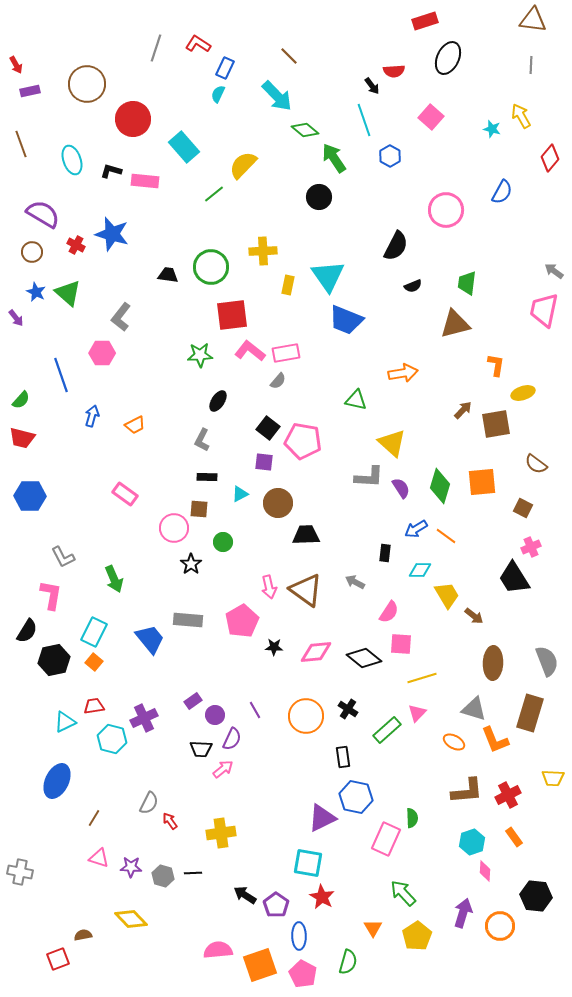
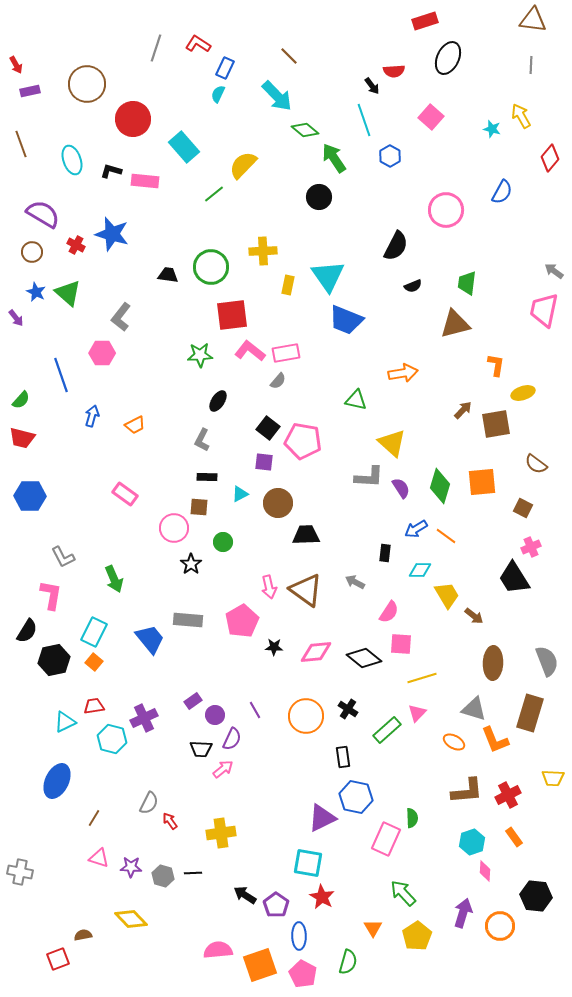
brown square at (199, 509): moved 2 px up
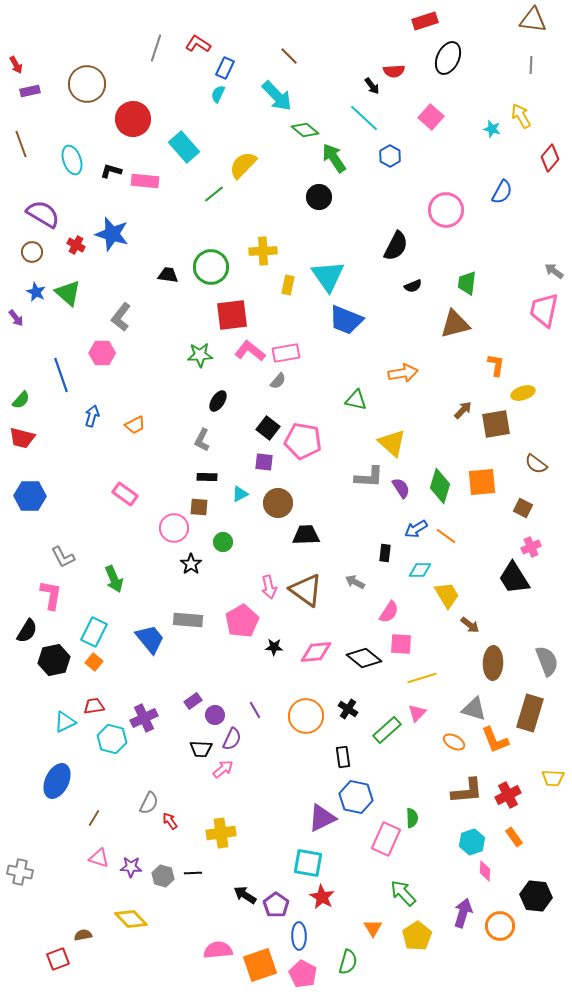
cyan line at (364, 120): moved 2 px up; rotated 28 degrees counterclockwise
brown arrow at (474, 616): moved 4 px left, 9 px down
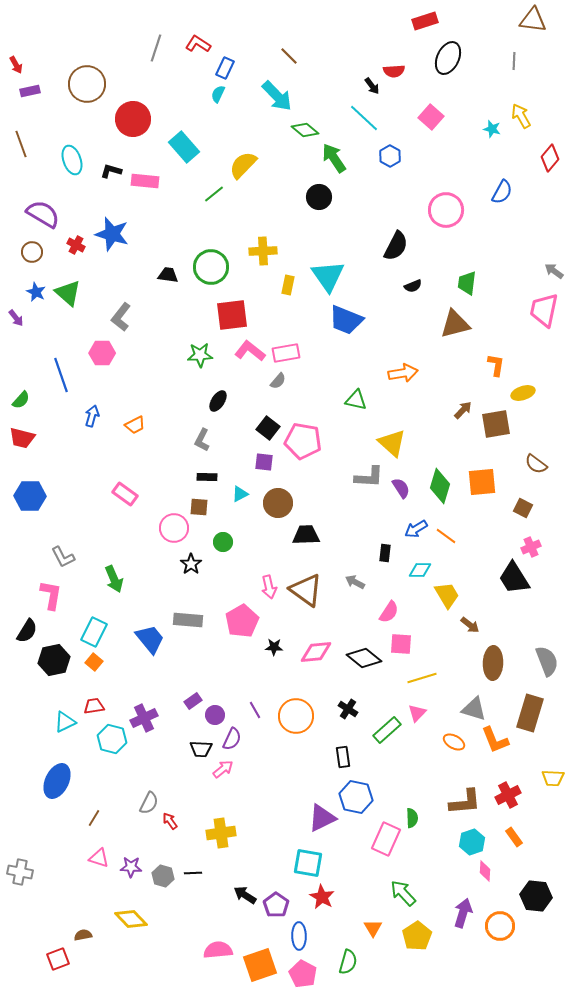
gray line at (531, 65): moved 17 px left, 4 px up
orange circle at (306, 716): moved 10 px left
brown L-shape at (467, 791): moved 2 px left, 11 px down
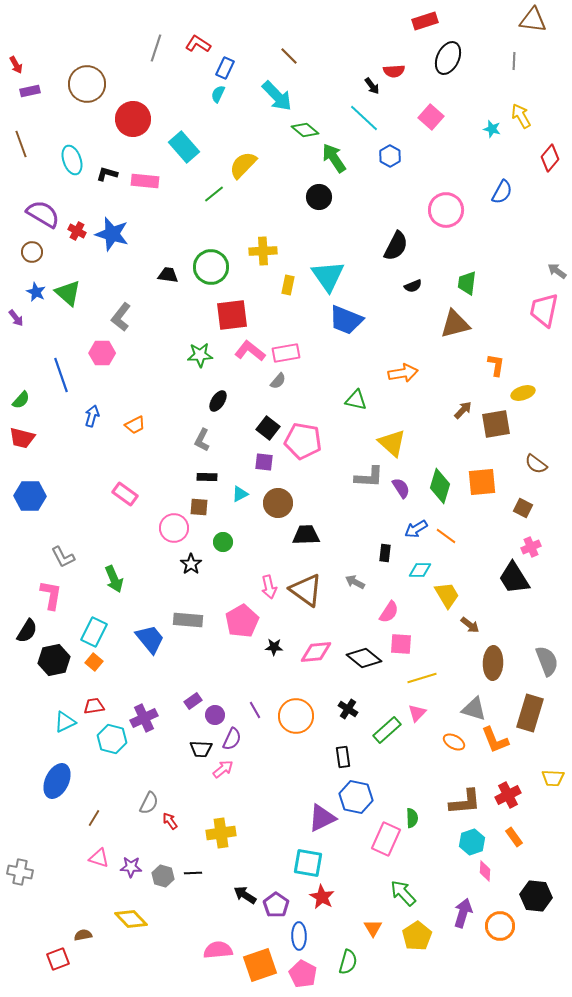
black L-shape at (111, 171): moved 4 px left, 3 px down
red cross at (76, 245): moved 1 px right, 14 px up
gray arrow at (554, 271): moved 3 px right
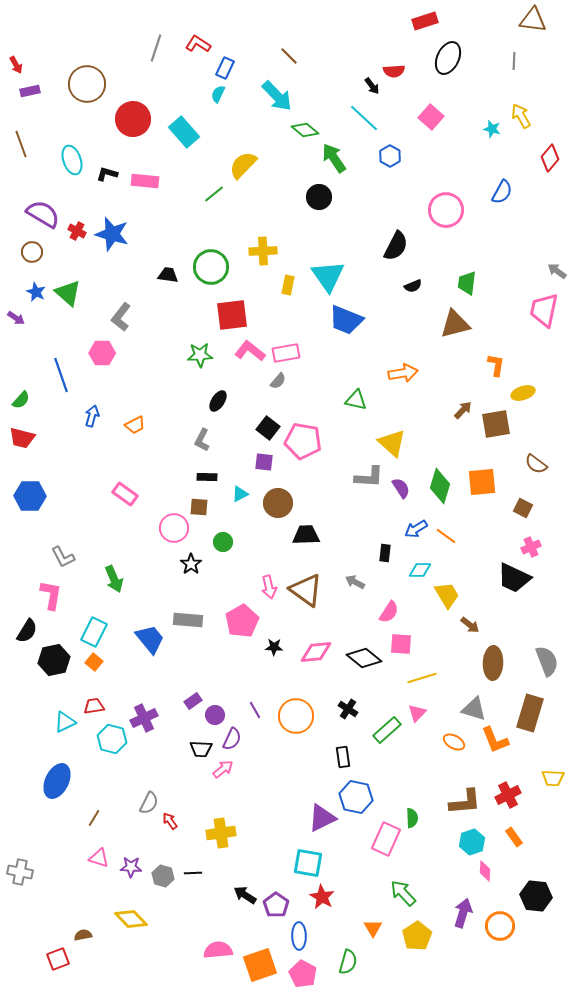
cyan rectangle at (184, 147): moved 15 px up
purple arrow at (16, 318): rotated 18 degrees counterclockwise
black trapezoid at (514, 578): rotated 33 degrees counterclockwise
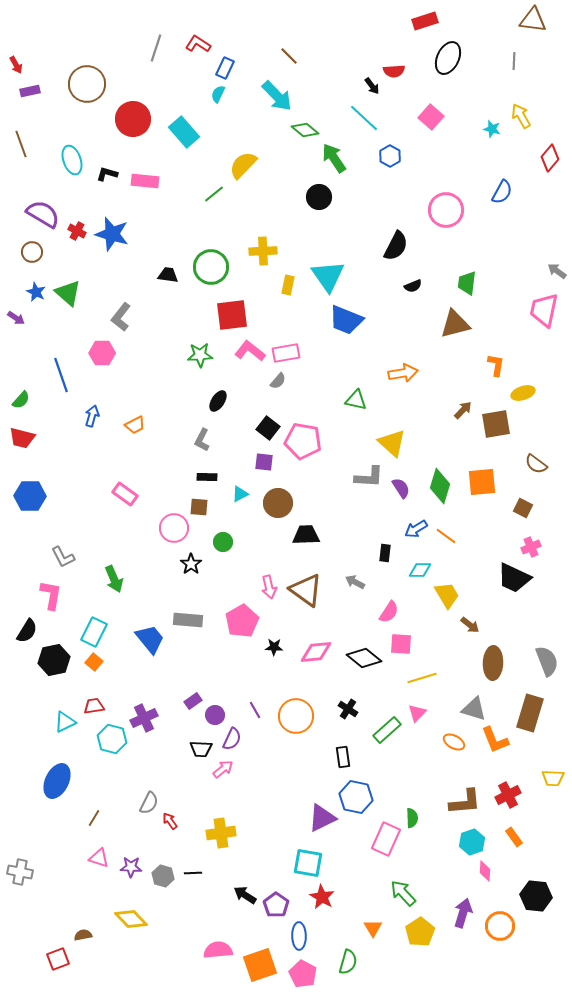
yellow pentagon at (417, 936): moved 3 px right, 4 px up
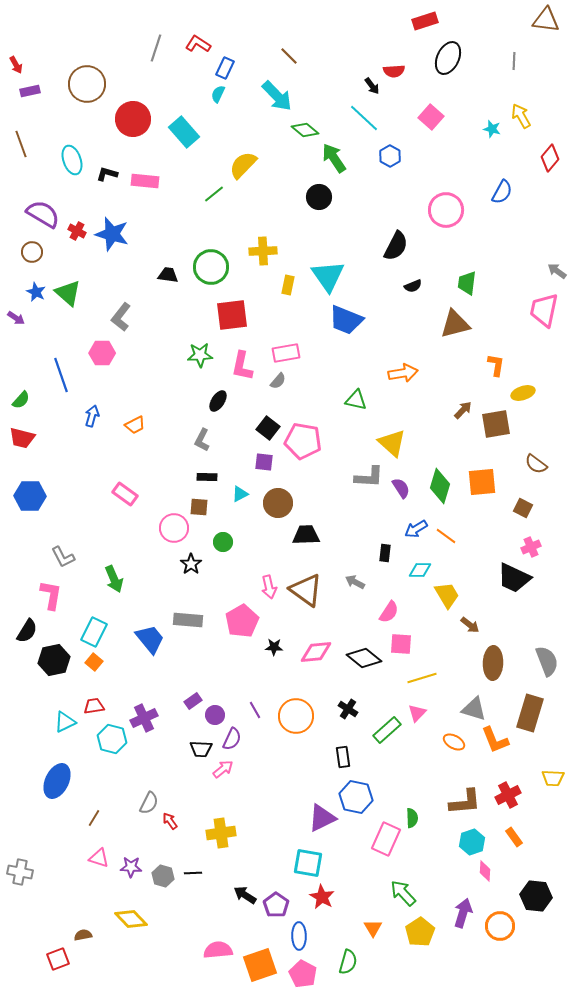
brown triangle at (533, 20): moved 13 px right
pink L-shape at (250, 351): moved 8 px left, 15 px down; rotated 116 degrees counterclockwise
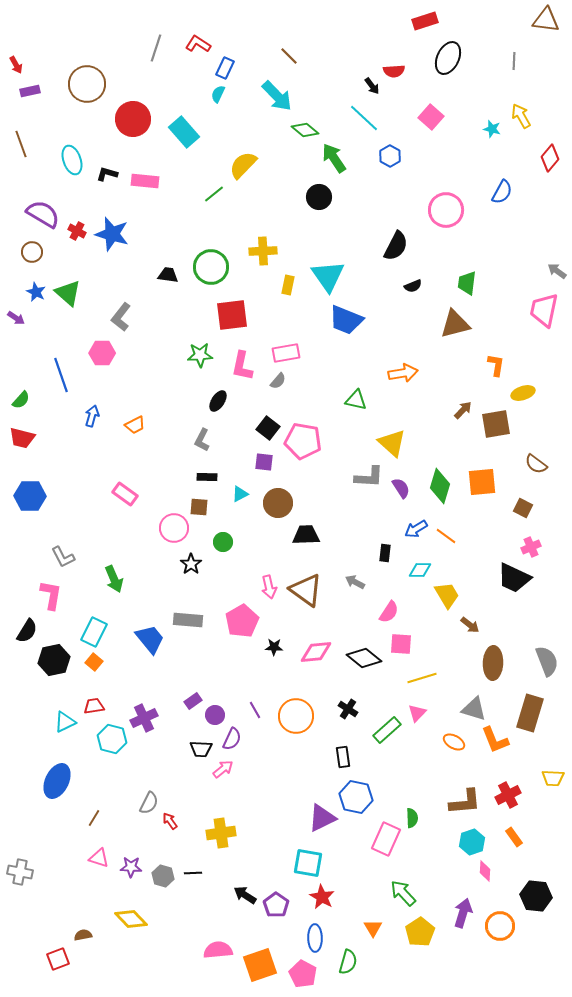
blue ellipse at (299, 936): moved 16 px right, 2 px down
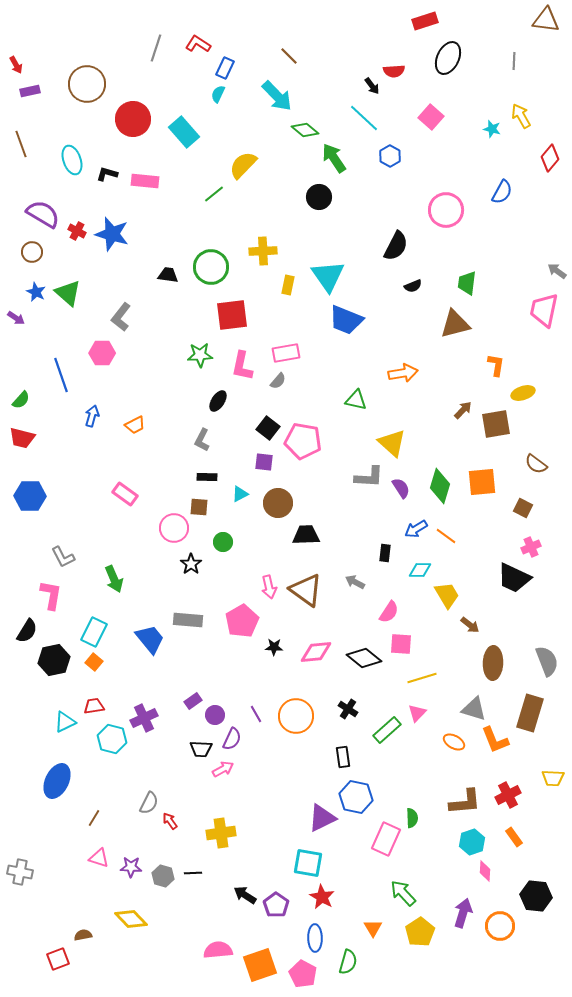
purple line at (255, 710): moved 1 px right, 4 px down
pink arrow at (223, 769): rotated 10 degrees clockwise
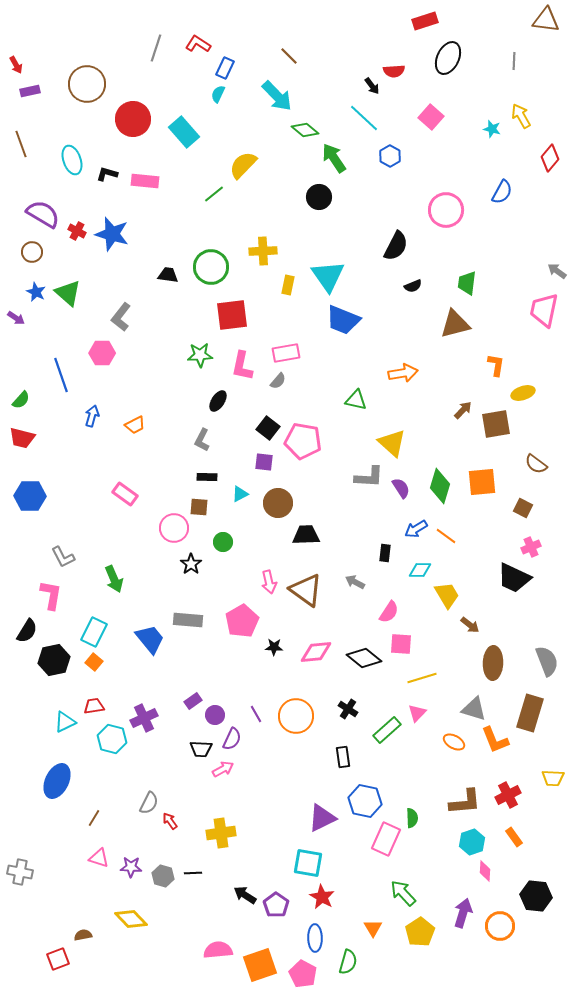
blue trapezoid at (346, 320): moved 3 px left
pink arrow at (269, 587): moved 5 px up
blue hexagon at (356, 797): moved 9 px right, 4 px down
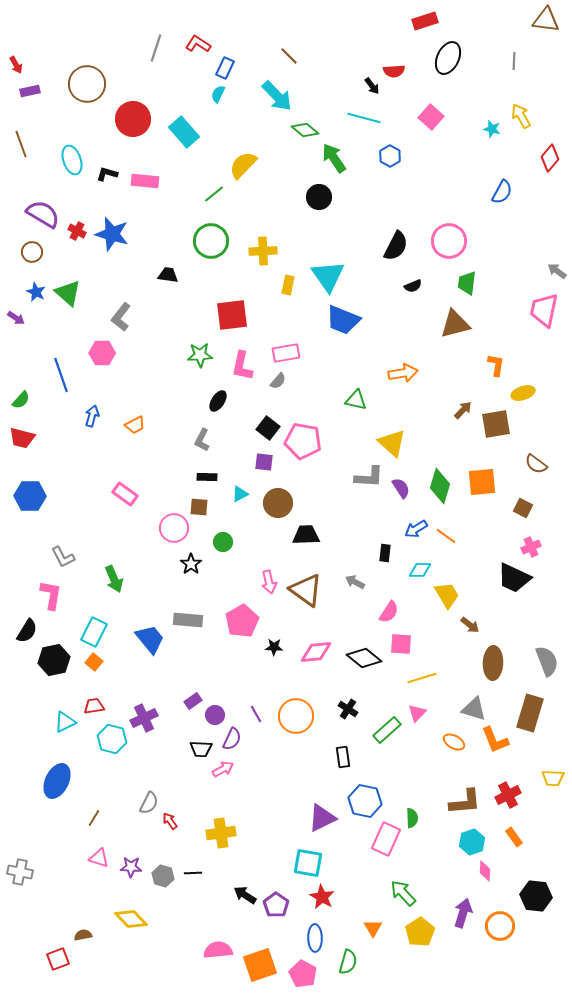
cyan line at (364, 118): rotated 28 degrees counterclockwise
pink circle at (446, 210): moved 3 px right, 31 px down
green circle at (211, 267): moved 26 px up
